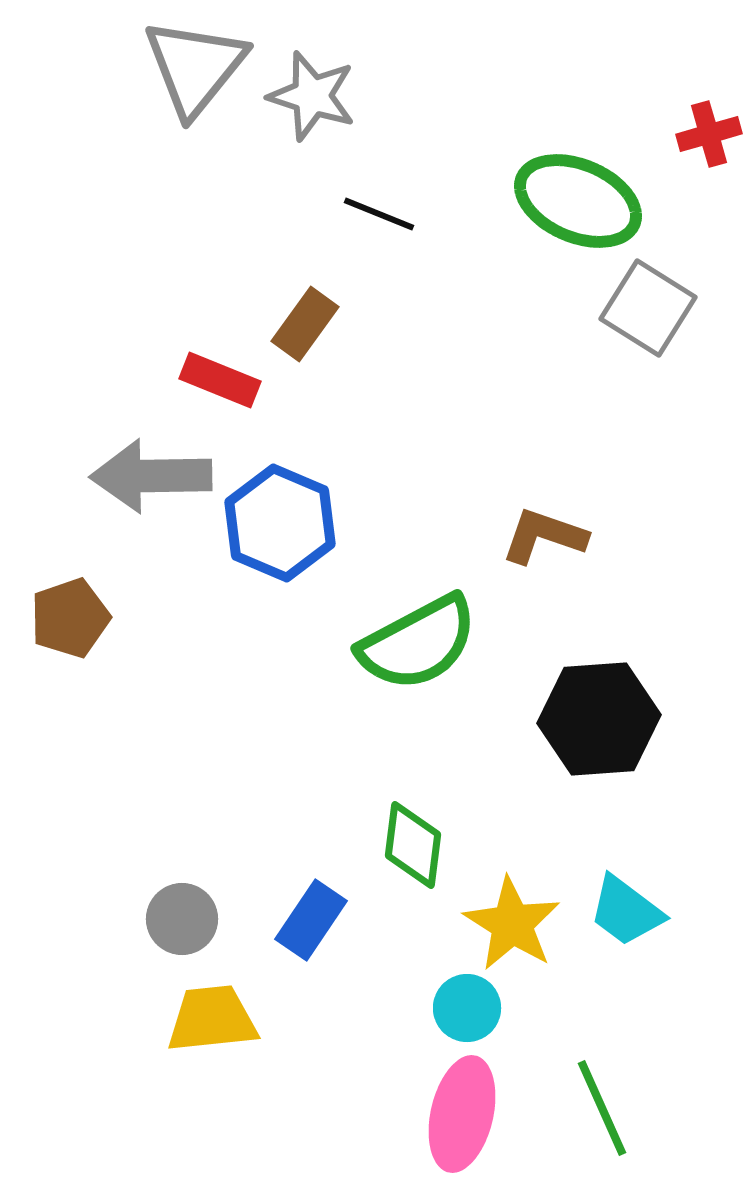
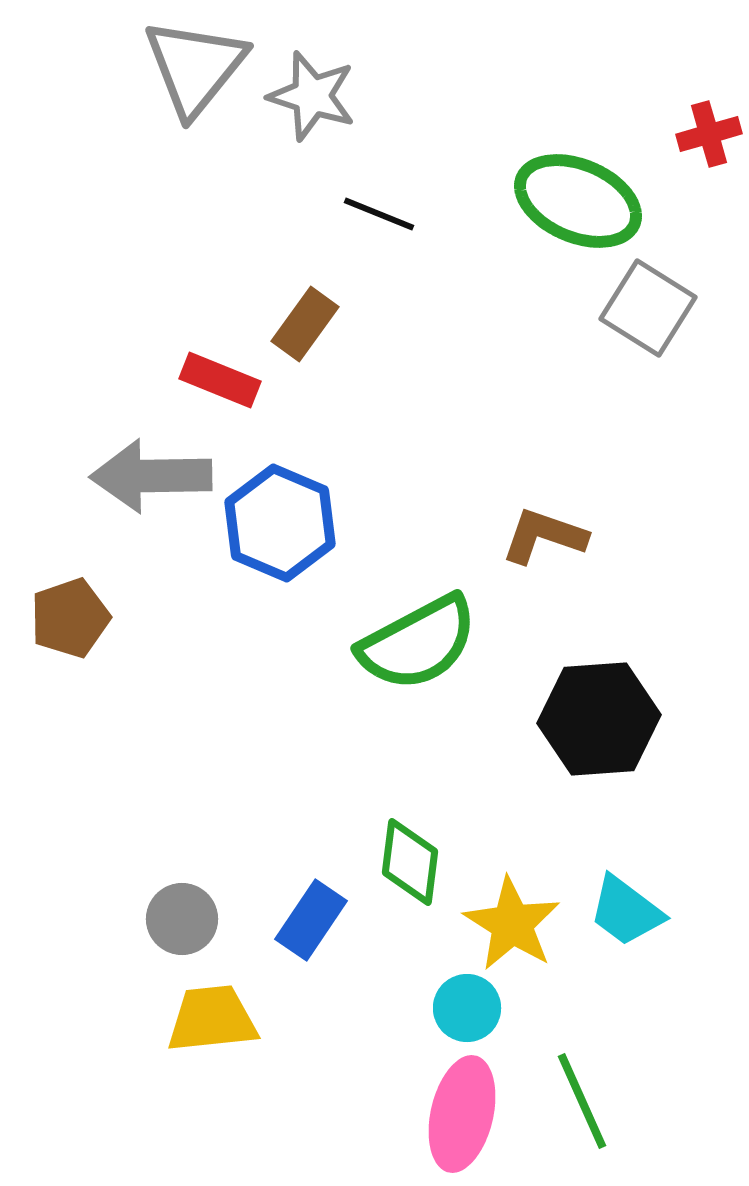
green diamond: moved 3 px left, 17 px down
green line: moved 20 px left, 7 px up
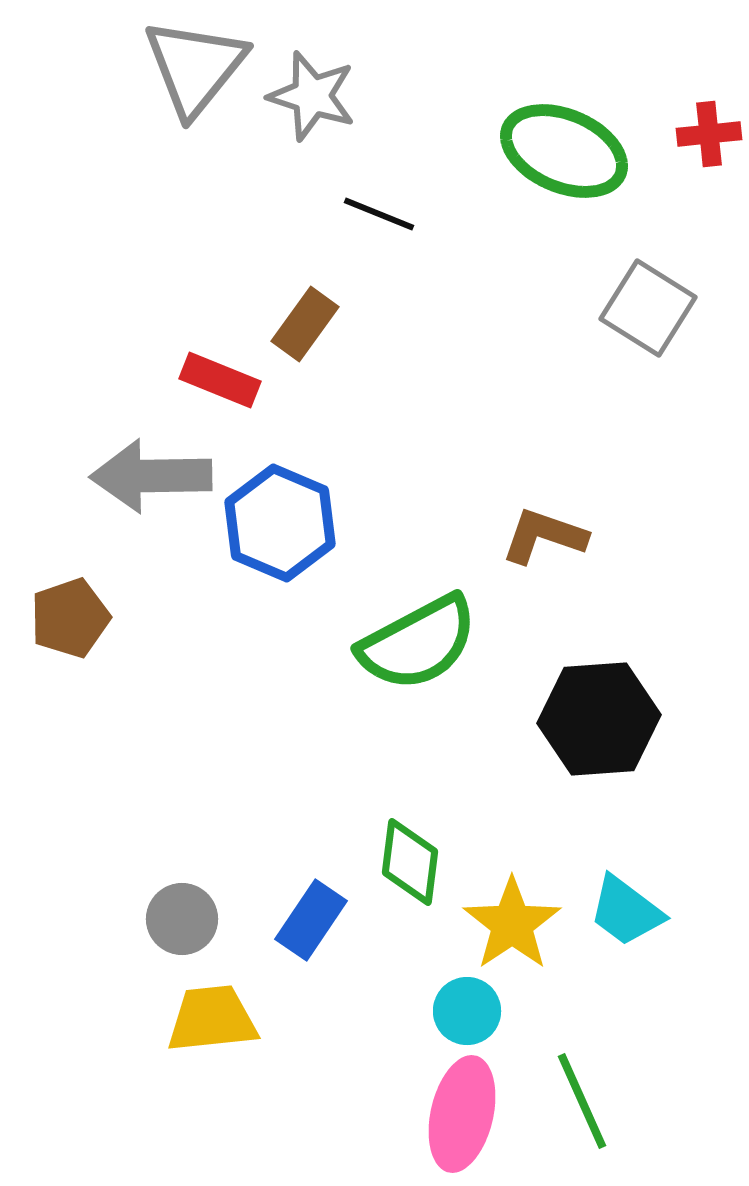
red cross: rotated 10 degrees clockwise
green ellipse: moved 14 px left, 50 px up
yellow star: rotated 6 degrees clockwise
cyan circle: moved 3 px down
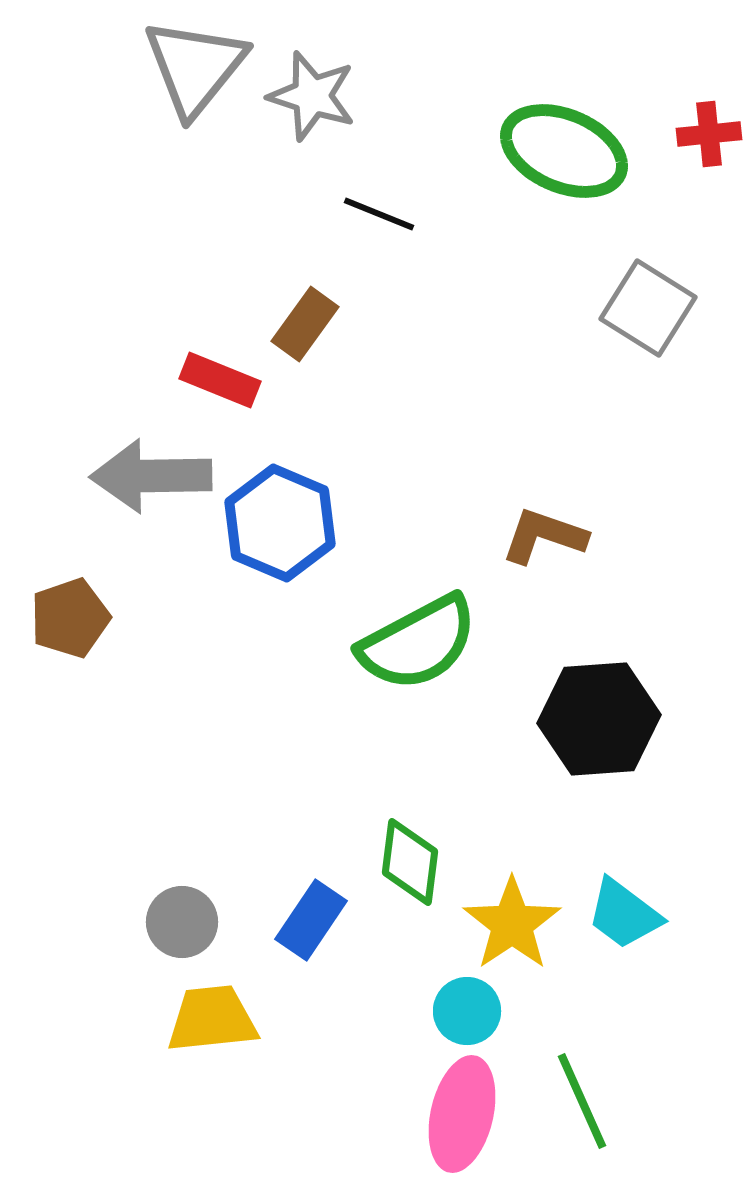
cyan trapezoid: moved 2 px left, 3 px down
gray circle: moved 3 px down
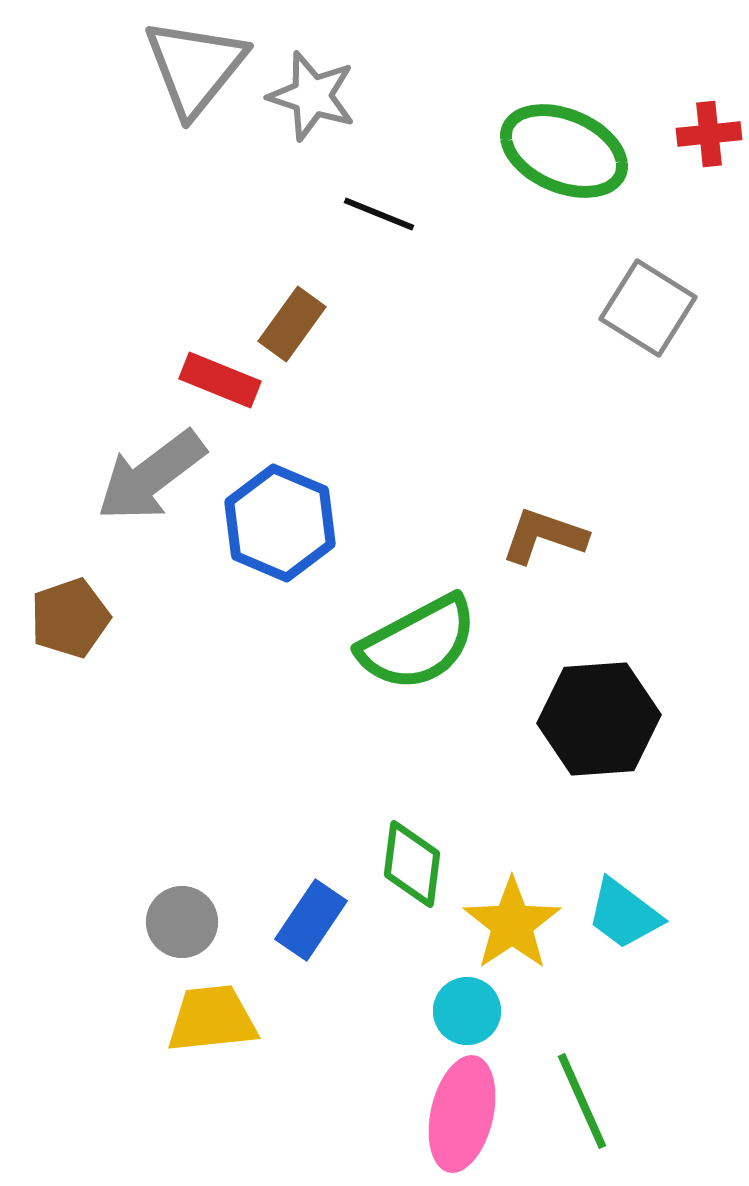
brown rectangle: moved 13 px left
gray arrow: rotated 36 degrees counterclockwise
green diamond: moved 2 px right, 2 px down
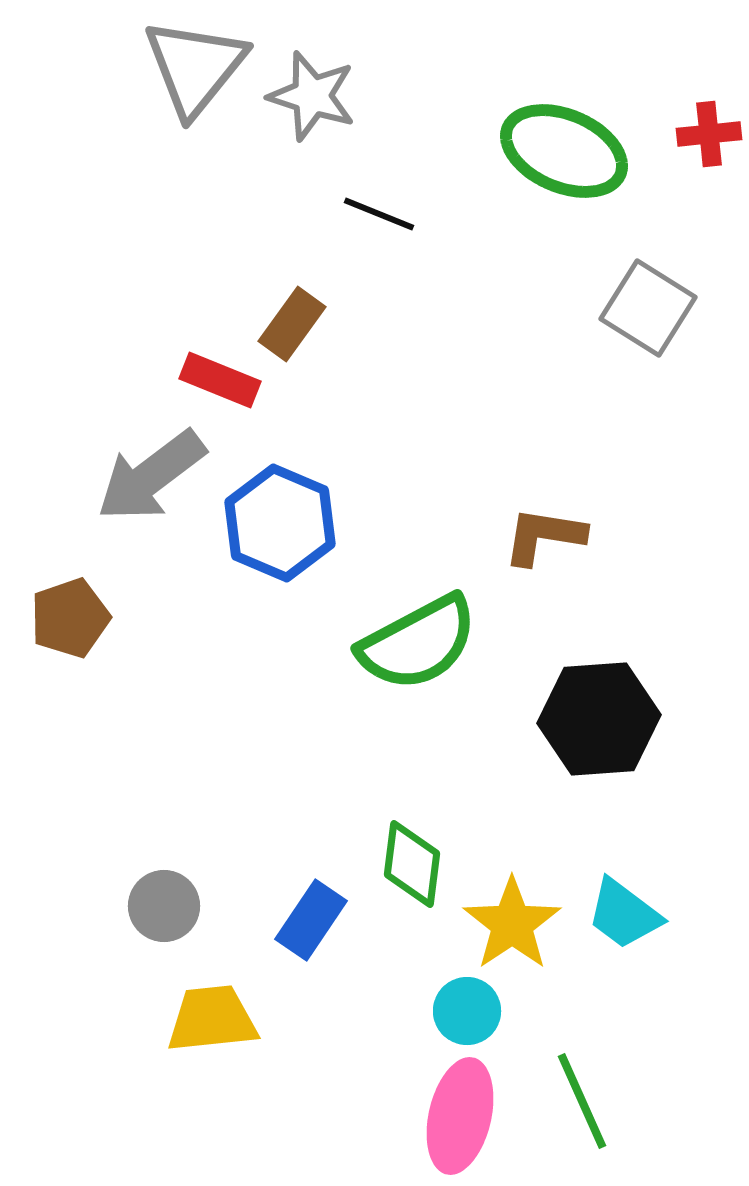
brown L-shape: rotated 10 degrees counterclockwise
gray circle: moved 18 px left, 16 px up
pink ellipse: moved 2 px left, 2 px down
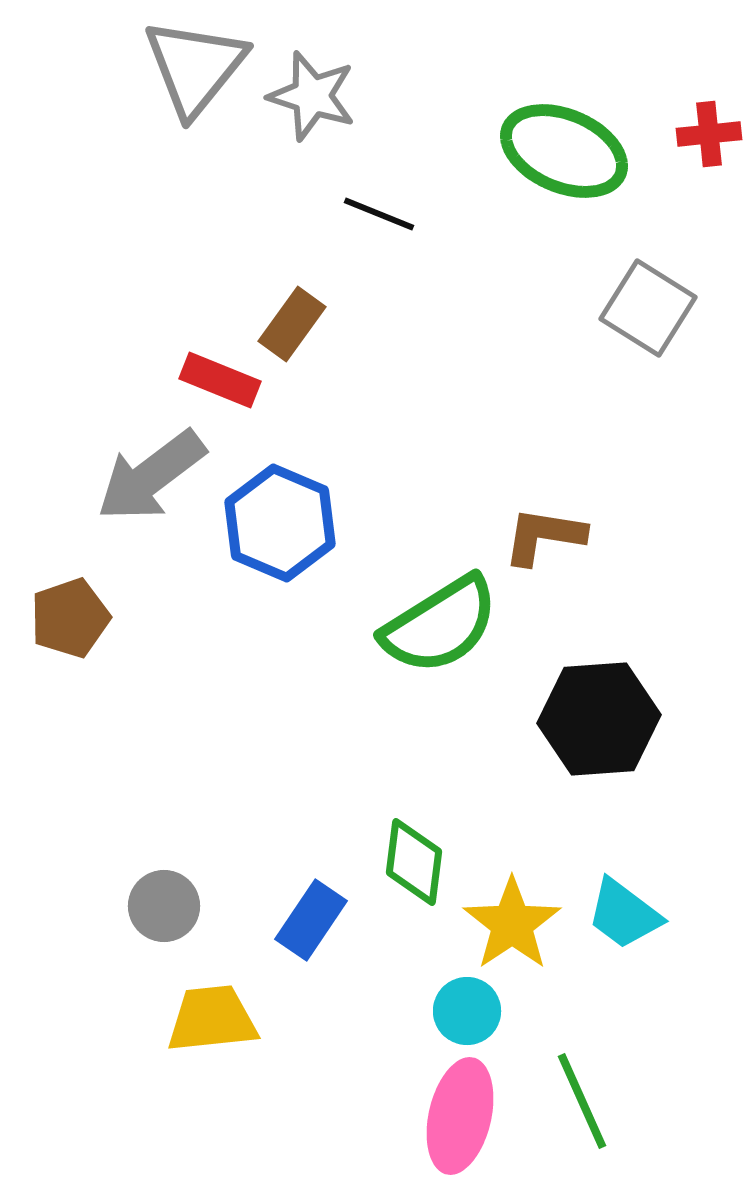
green semicircle: moved 22 px right, 18 px up; rotated 4 degrees counterclockwise
green diamond: moved 2 px right, 2 px up
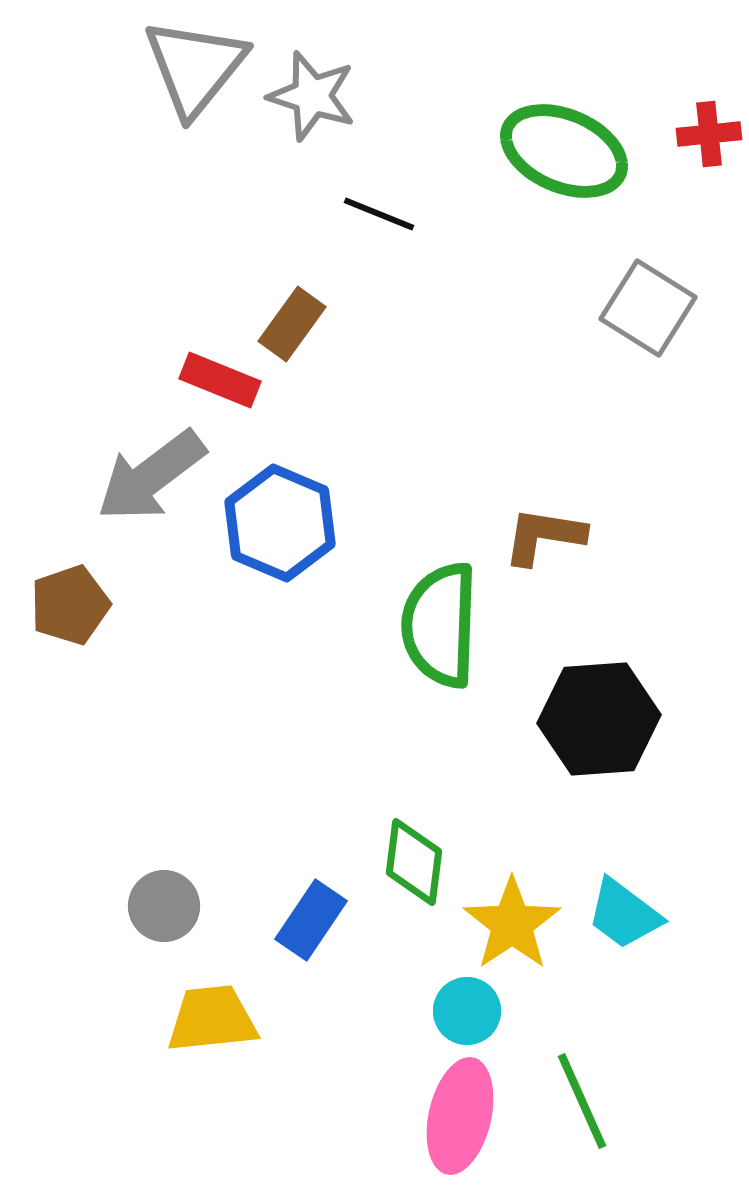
brown pentagon: moved 13 px up
green semicircle: rotated 124 degrees clockwise
